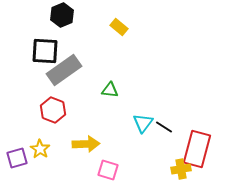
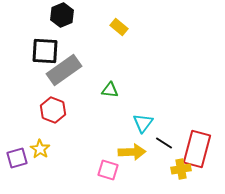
black line: moved 16 px down
yellow arrow: moved 46 px right, 8 px down
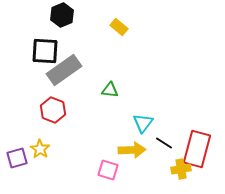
yellow arrow: moved 2 px up
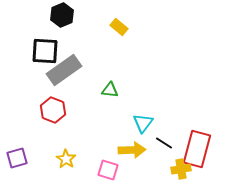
yellow star: moved 26 px right, 10 px down
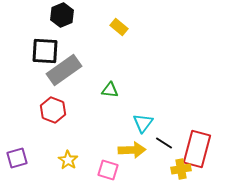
yellow star: moved 2 px right, 1 px down
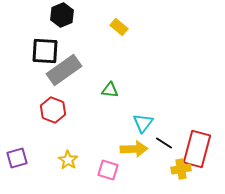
yellow arrow: moved 2 px right, 1 px up
